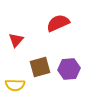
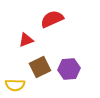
red semicircle: moved 6 px left, 4 px up
red triangle: moved 10 px right; rotated 28 degrees clockwise
brown square: rotated 10 degrees counterclockwise
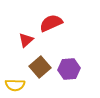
red semicircle: moved 1 px left, 4 px down
red triangle: rotated 21 degrees counterclockwise
brown square: rotated 15 degrees counterclockwise
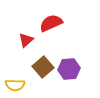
brown square: moved 3 px right
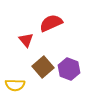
red triangle: rotated 28 degrees counterclockwise
purple hexagon: rotated 25 degrees clockwise
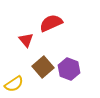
yellow semicircle: moved 1 px left, 1 px up; rotated 36 degrees counterclockwise
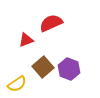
red triangle: rotated 49 degrees clockwise
yellow semicircle: moved 3 px right
